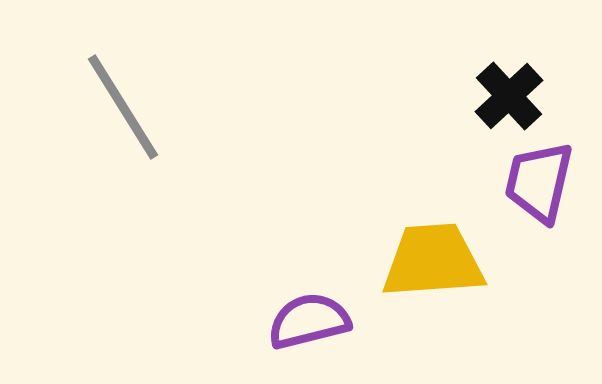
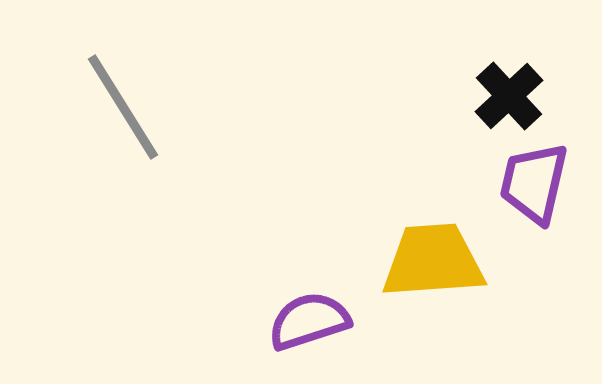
purple trapezoid: moved 5 px left, 1 px down
purple semicircle: rotated 4 degrees counterclockwise
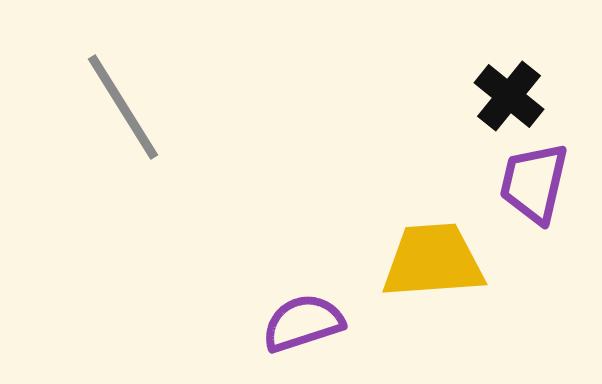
black cross: rotated 8 degrees counterclockwise
purple semicircle: moved 6 px left, 2 px down
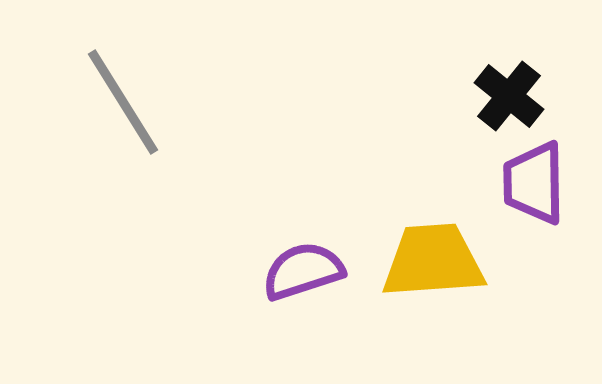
gray line: moved 5 px up
purple trapezoid: rotated 14 degrees counterclockwise
purple semicircle: moved 52 px up
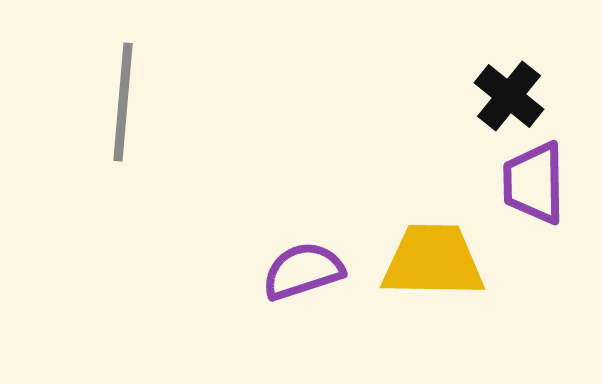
gray line: rotated 37 degrees clockwise
yellow trapezoid: rotated 5 degrees clockwise
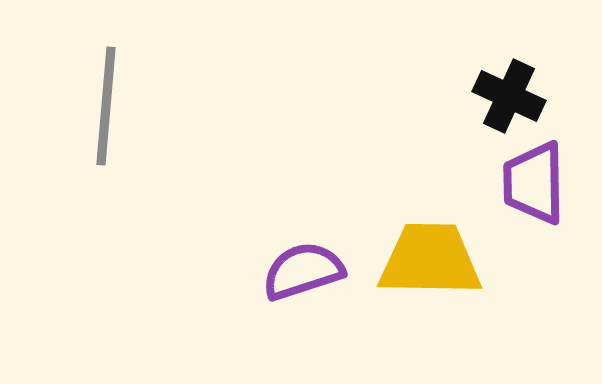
black cross: rotated 14 degrees counterclockwise
gray line: moved 17 px left, 4 px down
yellow trapezoid: moved 3 px left, 1 px up
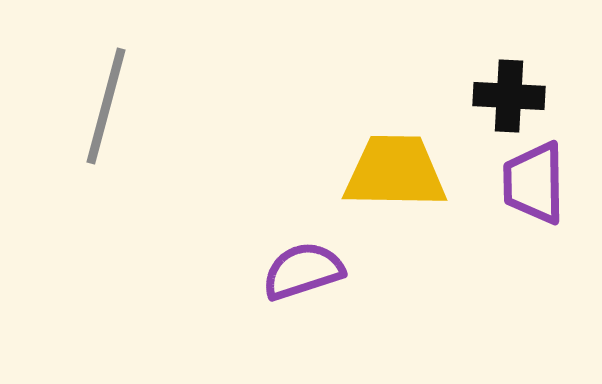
black cross: rotated 22 degrees counterclockwise
gray line: rotated 10 degrees clockwise
yellow trapezoid: moved 35 px left, 88 px up
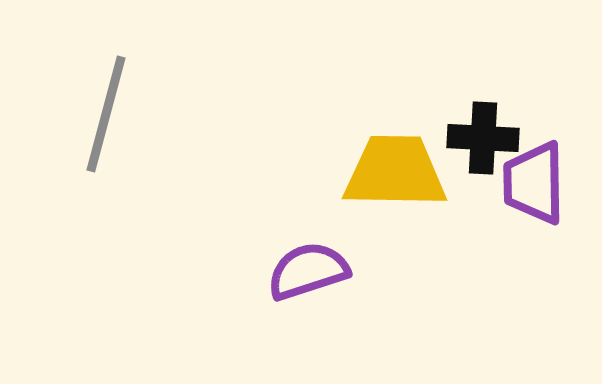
black cross: moved 26 px left, 42 px down
gray line: moved 8 px down
purple semicircle: moved 5 px right
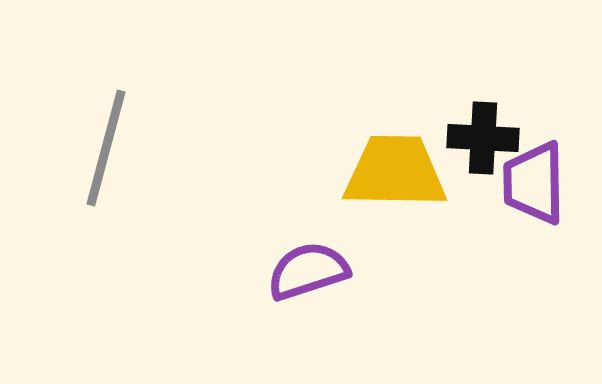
gray line: moved 34 px down
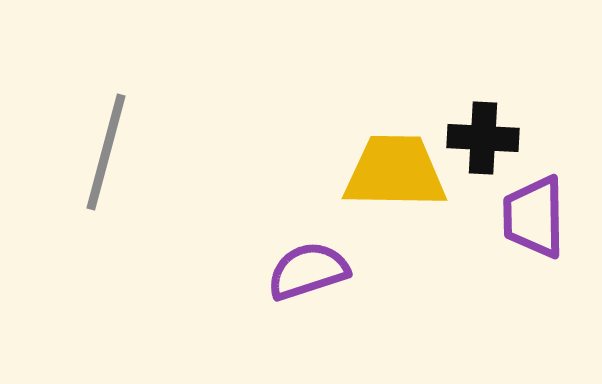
gray line: moved 4 px down
purple trapezoid: moved 34 px down
